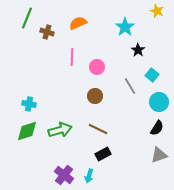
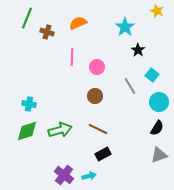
cyan arrow: rotated 120 degrees counterclockwise
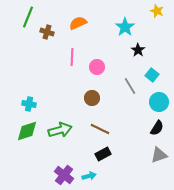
green line: moved 1 px right, 1 px up
brown circle: moved 3 px left, 2 px down
brown line: moved 2 px right
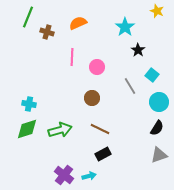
green diamond: moved 2 px up
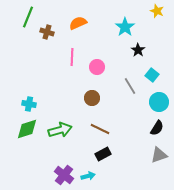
cyan arrow: moved 1 px left
